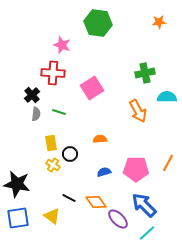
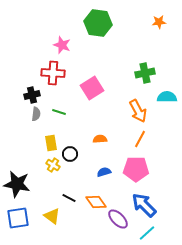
black cross: rotated 28 degrees clockwise
orange line: moved 28 px left, 24 px up
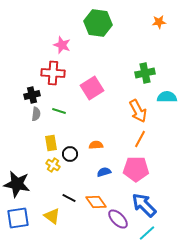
green line: moved 1 px up
orange semicircle: moved 4 px left, 6 px down
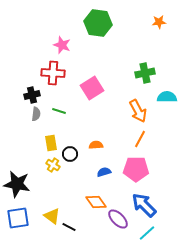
black line: moved 29 px down
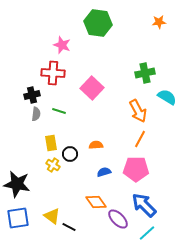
pink square: rotated 15 degrees counterclockwise
cyan semicircle: rotated 30 degrees clockwise
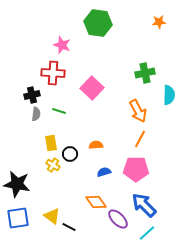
cyan semicircle: moved 2 px right, 2 px up; rotated 60 degrees clockwise
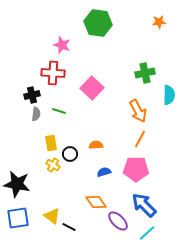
purple ellipse: moved 2 px down
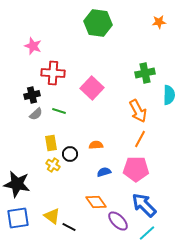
pink star: moved 29 px left, 1 px down
gray semicircle: rotated 40 degrees clockwise
